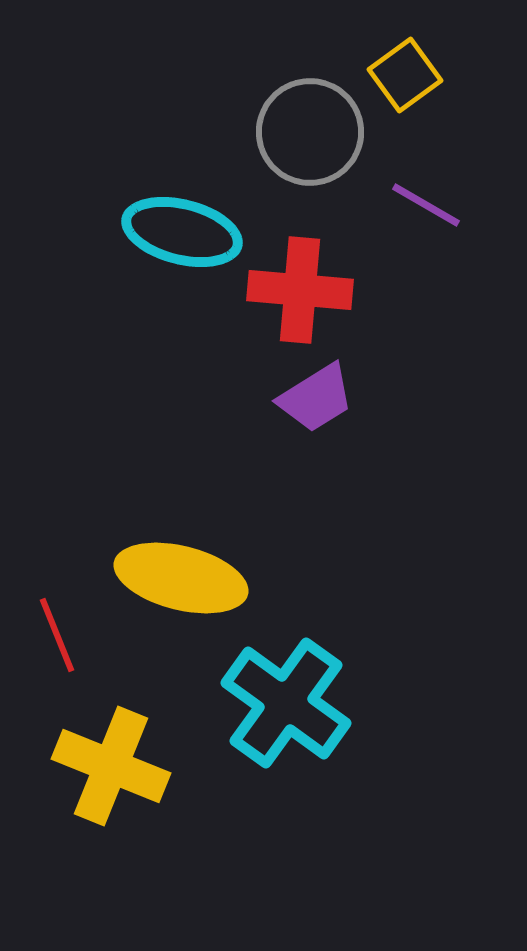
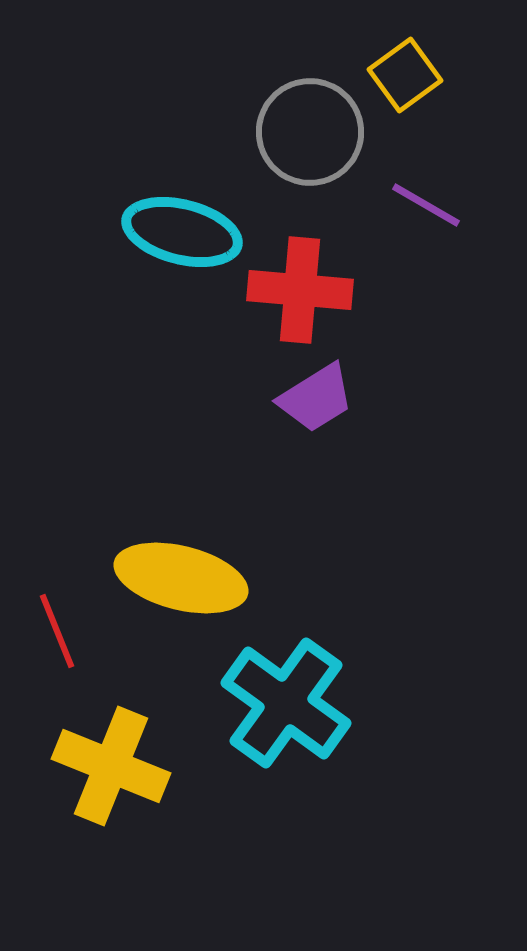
red line: moved 4 px up
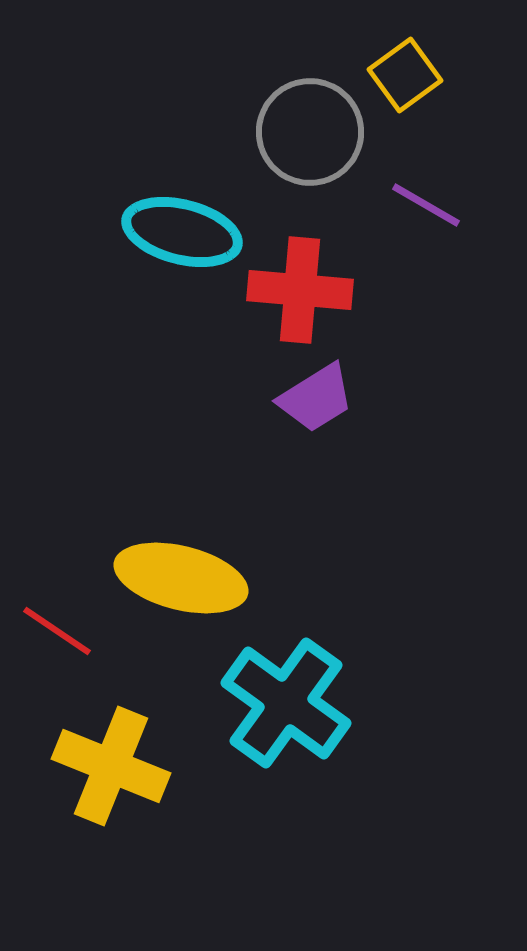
red line: rotated 34 degrees counterclockwise
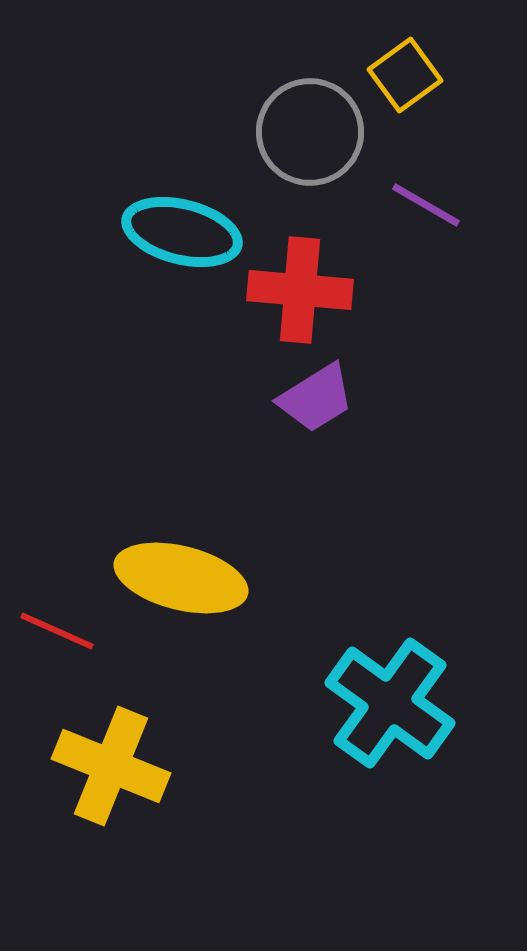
red line: rotated 10 degrees counterclockwise
cyan cross: moved 104 px right
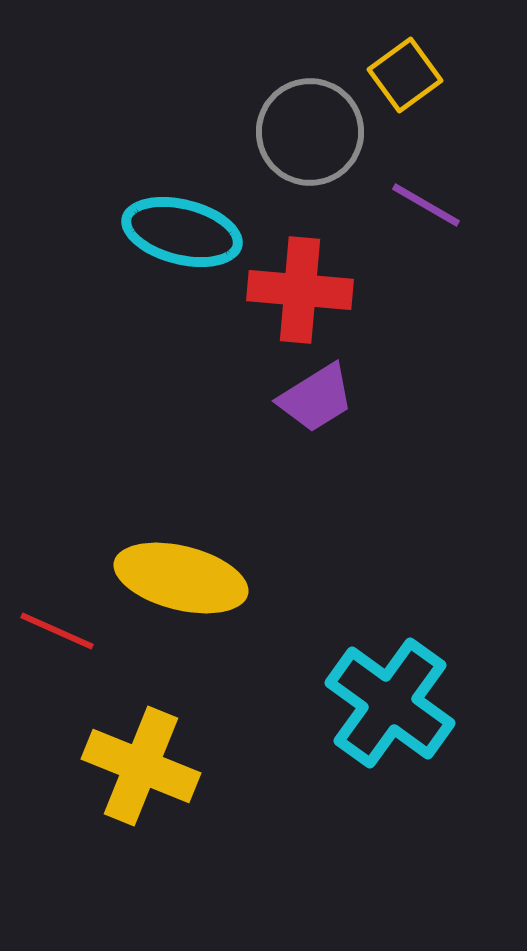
yellow cross: moved 30 px right
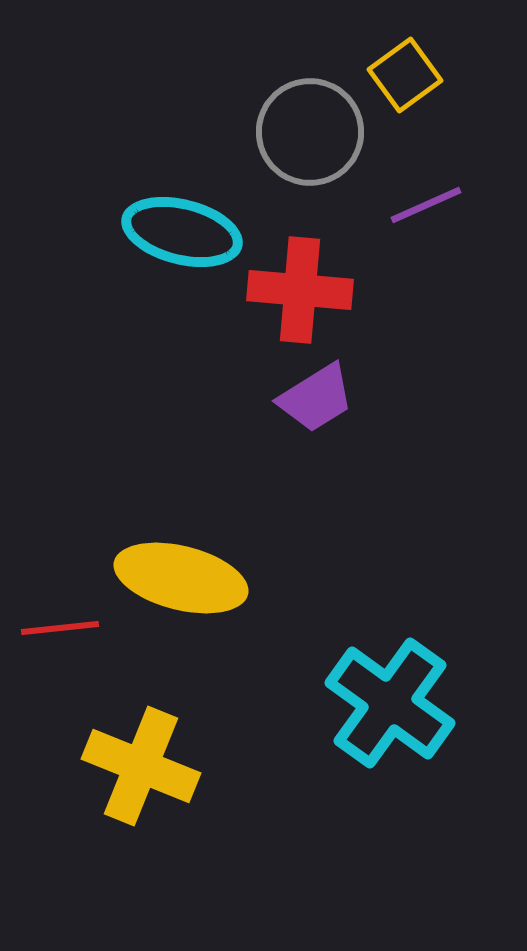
purple line: rotated 54 degrees counterclockwise
red line: moved 3 px right, 3 px up; rotated 30 degrees counterclockwise
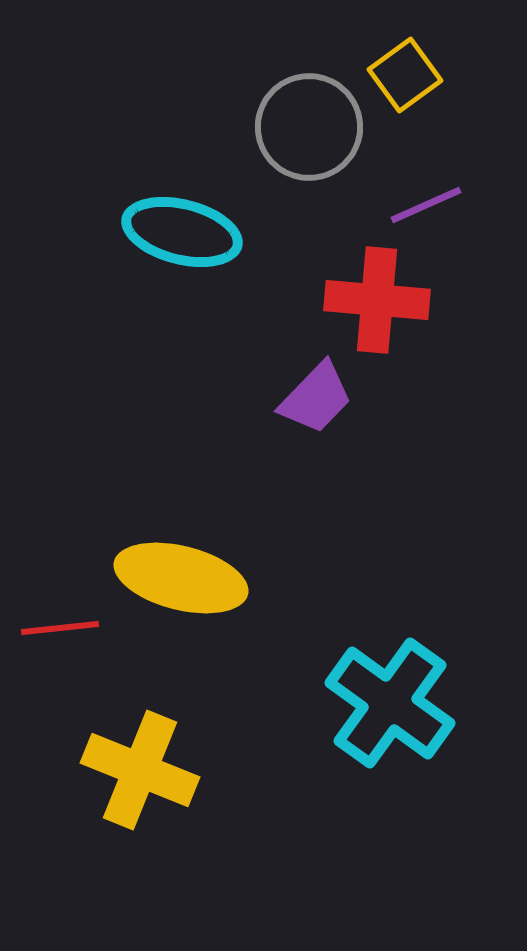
gray circle: moved 1 px left, 5 px up
red cross: moved 77 px right, 10 px down
purple trapezoid: rotated 14 degrees counterclockwise
yellow cross: moved 1 px left, 4 px down
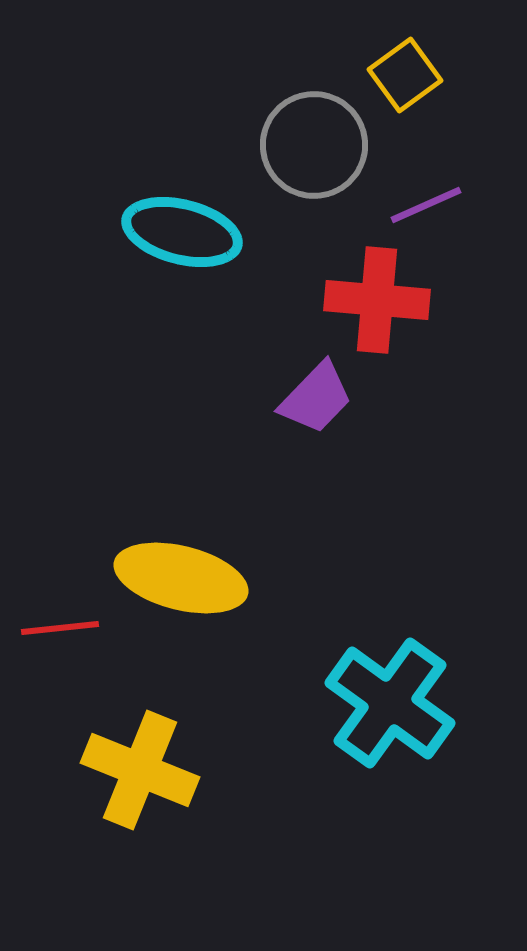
gray circle: moved 5 px right, 18 px down
